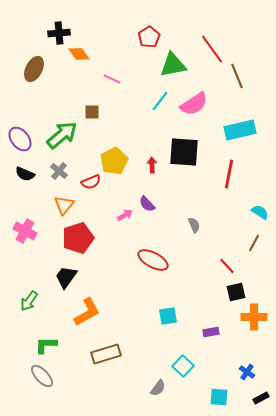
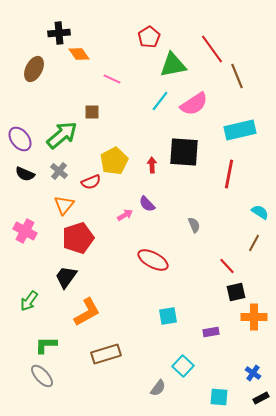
blue cross at (247, 372): moved 6 px right, 1 px down
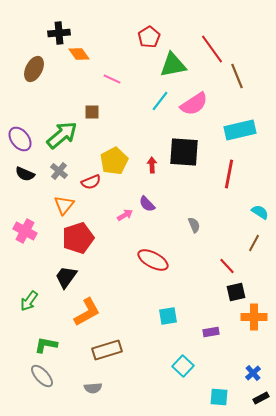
green L-shape at (46, 345): rotated 10 degrees clockwise
brown rectangle at (106, 354): moved 1 px right, 4 px up
blue cross at (253, 373): rotated 14 degrees clockwise
gray semicircle at (158, 388): moved 65 px left; rotated 48 degrees clockwise
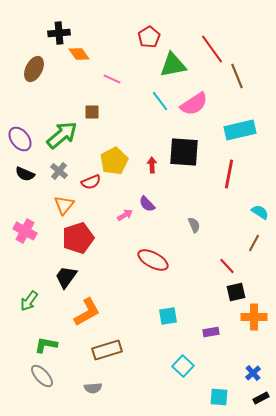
cyan line at (160, 101): rotated 75 degrees counterclockwise
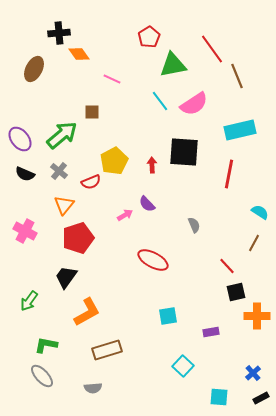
orange cross at (254, 317): moved 3 px right, 1 px up
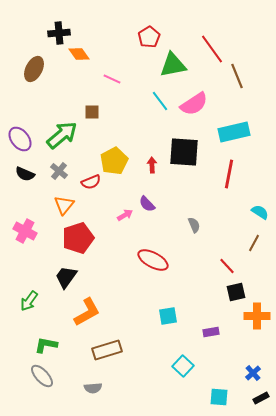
cyan rectangle at (240, 130): moved 6 px left, 2 px down
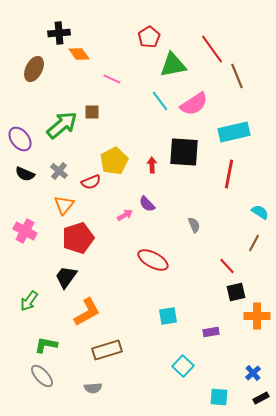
green arrow at (62, 135): moved 10 px up
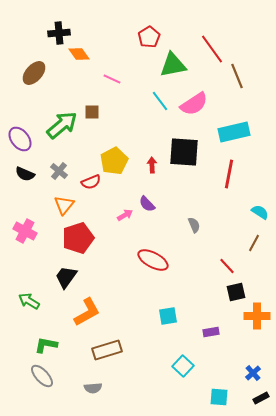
brown ellipse at (34, 69): moved 4 px down; rotated 15 degrees clockwise
green arrow at (29, 301): rotated 85 degrees clockwise
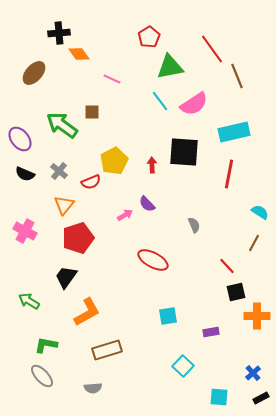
green triangle at (173, 65): moved 3 px left, 2 px down
green arrow at (62, 125): rotated 104 degrees counterclockwise
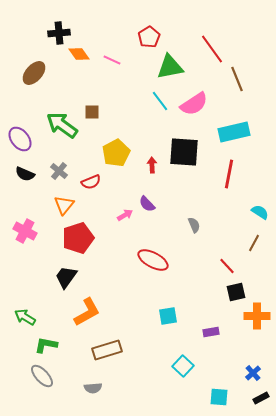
brown line at (237, 76): moved 3 px down
pink line at (112, 79): moved 19 px up
yellow pentagon at (114, 161): moved 2 px right, 8 px up
green arrow at (29, 301): moved 4 px left, 16 px down
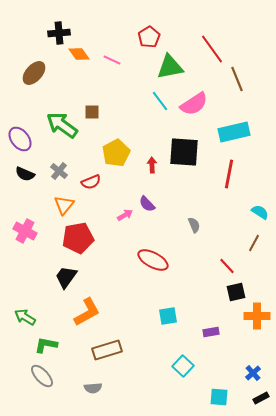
red pentagon at (78, 238): rotated 8 degrees clockwise
